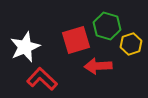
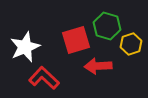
red L-shape: moved 2 px right, 1 px up
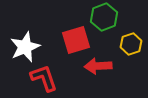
green hexagon: moved 3 px left, 9 px up; rotated 24 degrees clockwise
red L-shape: rotated 28 degrees clockwise
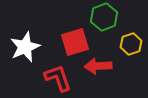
red square: moved 1 px left, 2 px down
red L-shape: moved 14 px right
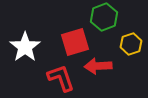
white star: rotated 12 degrees counterclockwise
red L-shape: moved 3 px right
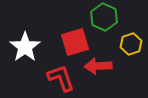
green hexagon: rotated 16 degrees counterclockwise
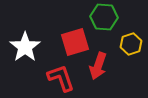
green hexagon: rotated 20 degrees counterclockwise
red arrow: rotated 68 degrees counterclockwise
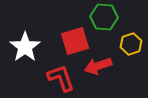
red square: moved 1 px up
red arrow: rotated 52 degrees clockwise
